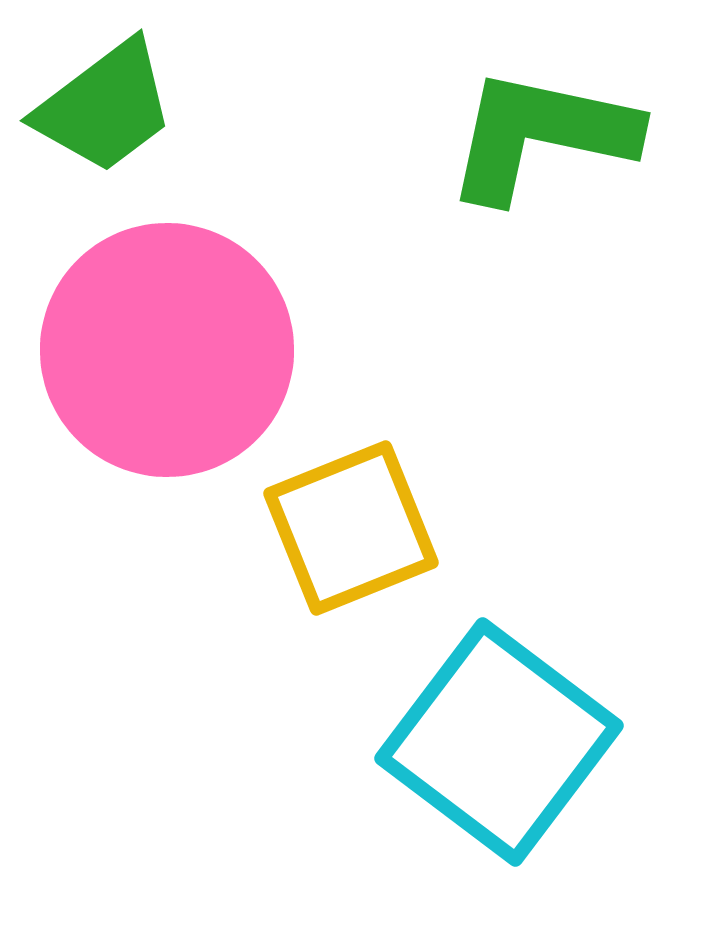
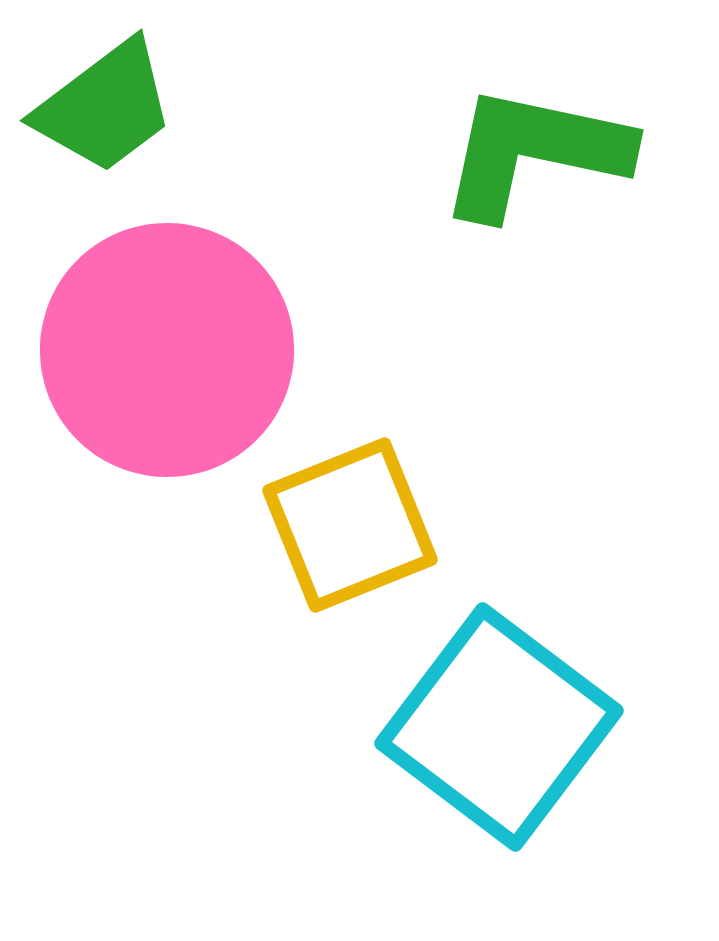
green L-shape: moved 7 px left, 17 px down
yellow square: moved 1 px left, 3 px up
cyan square: moved 15 px up
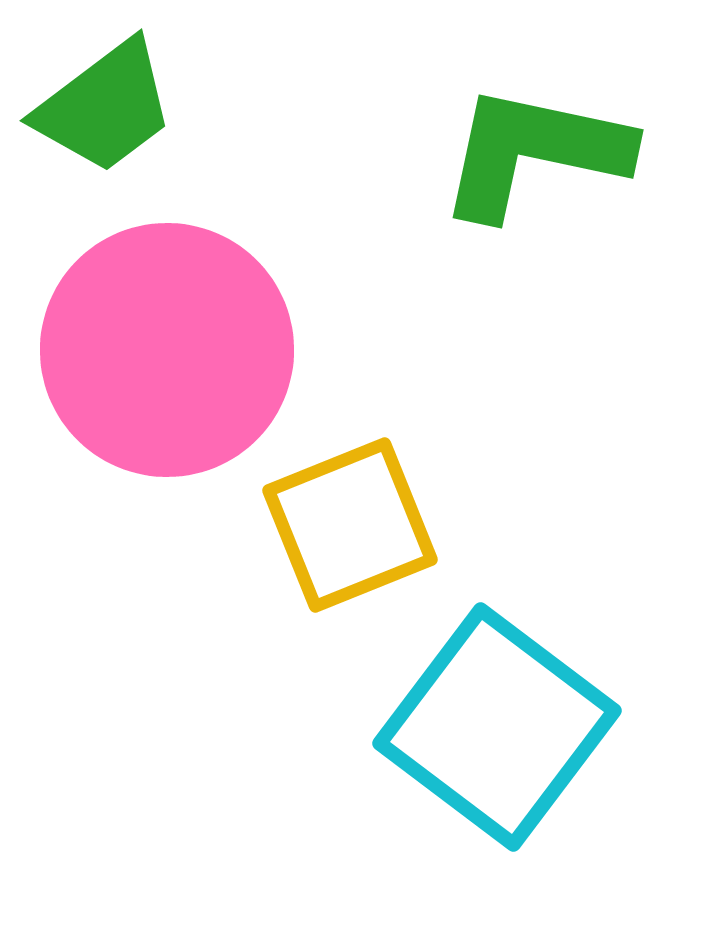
cyan square: moved 2 px left
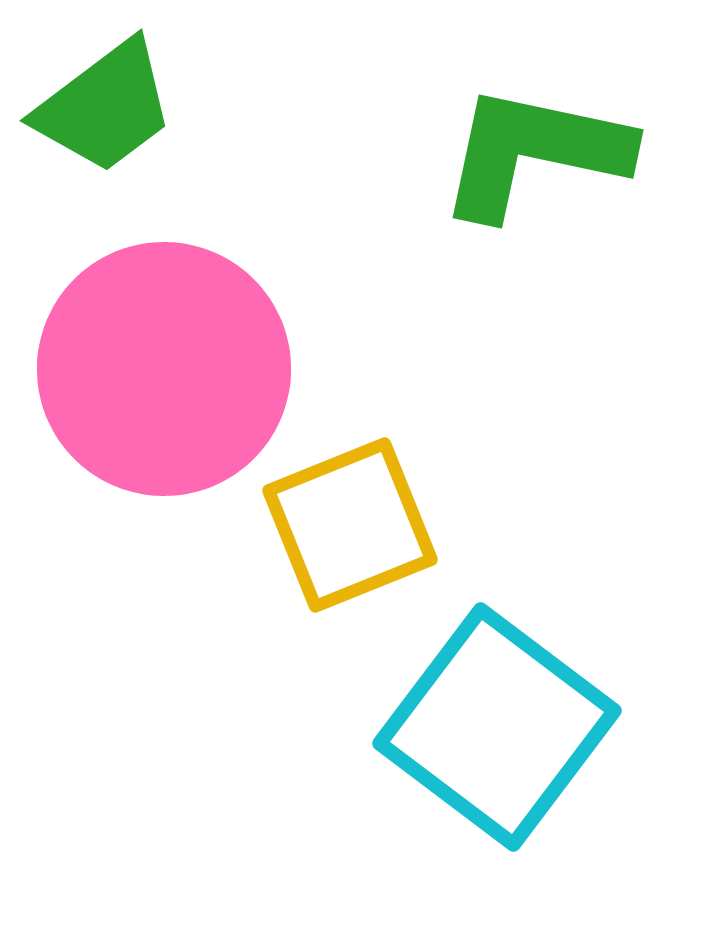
pink circle: moved 3 px left, 19 px down
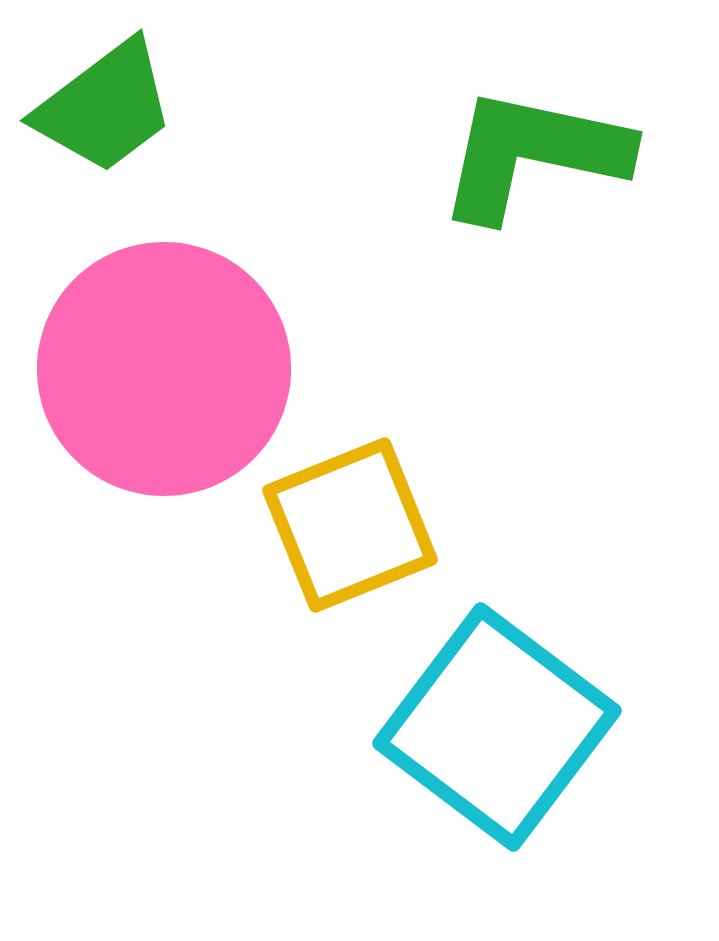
green L-shape: moved 1 px left, 2 px down
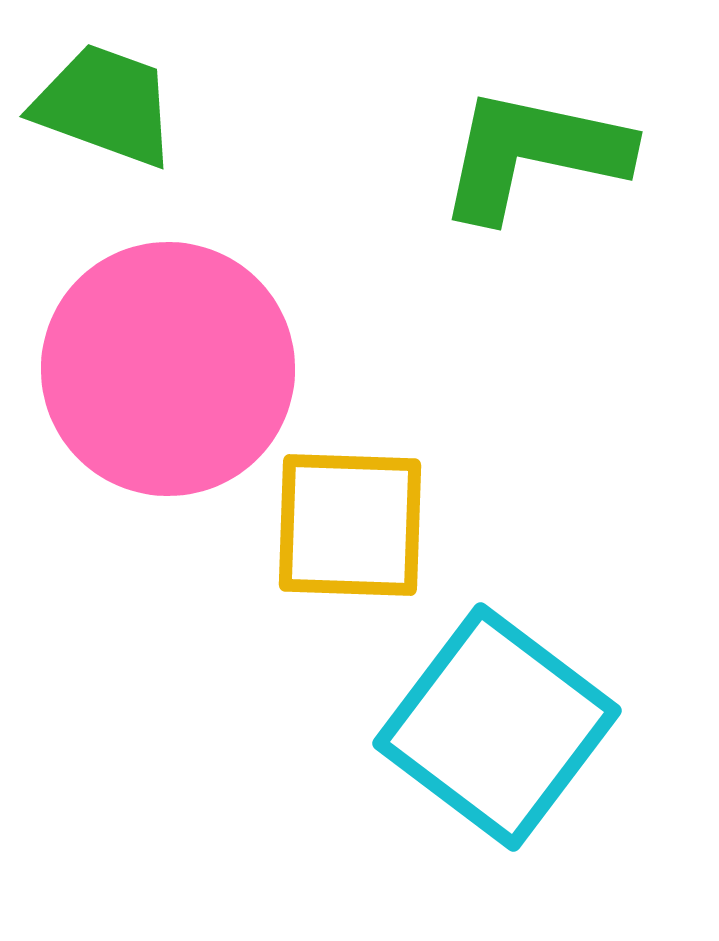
green trapezoid: moved 2 px up; rotated 123 degrees counterclockwise
pink circle: moved 4 px right
yellow square: rotated 24 degrees clockwise
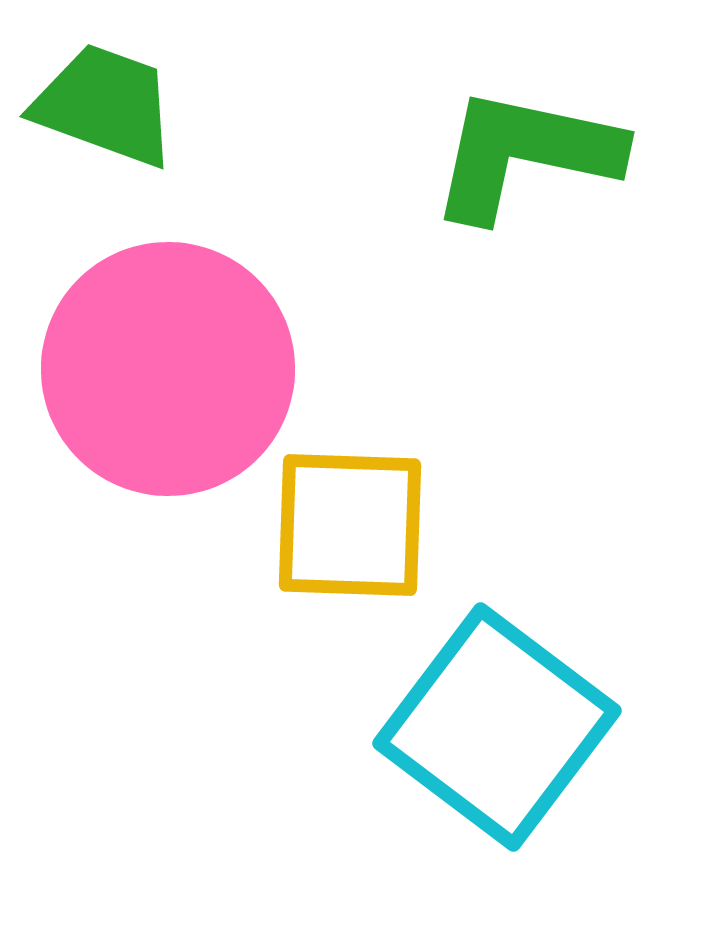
green L-shape: moved 8 px left
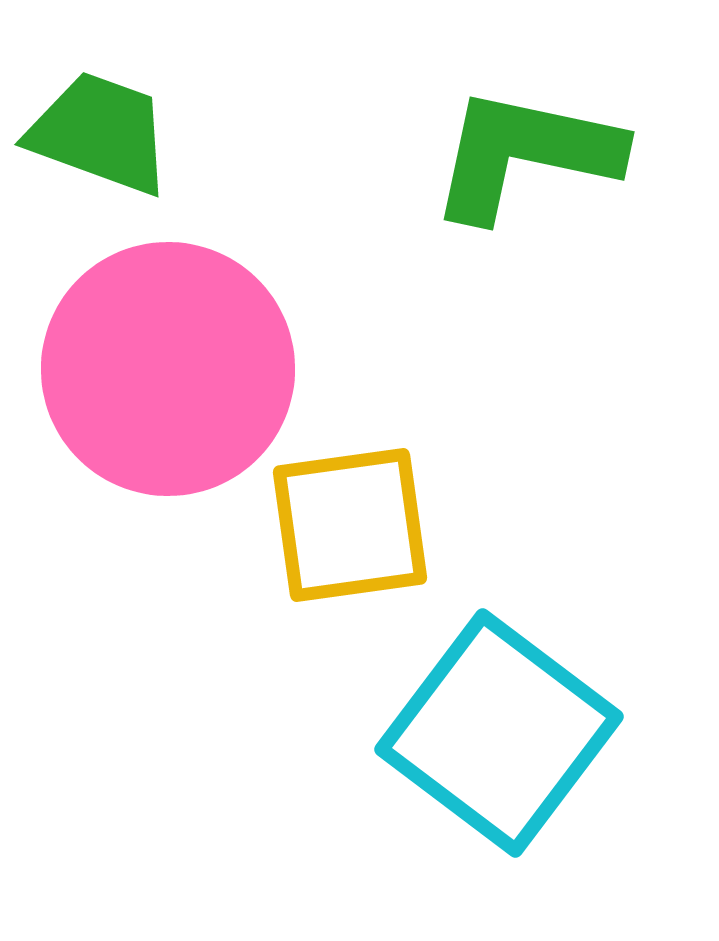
green trapezoid: moved 5 px left, 28 px down
yellow square: rotated 10 degrees counterclockwise
cyan square: moved 2 px right, 6 px down
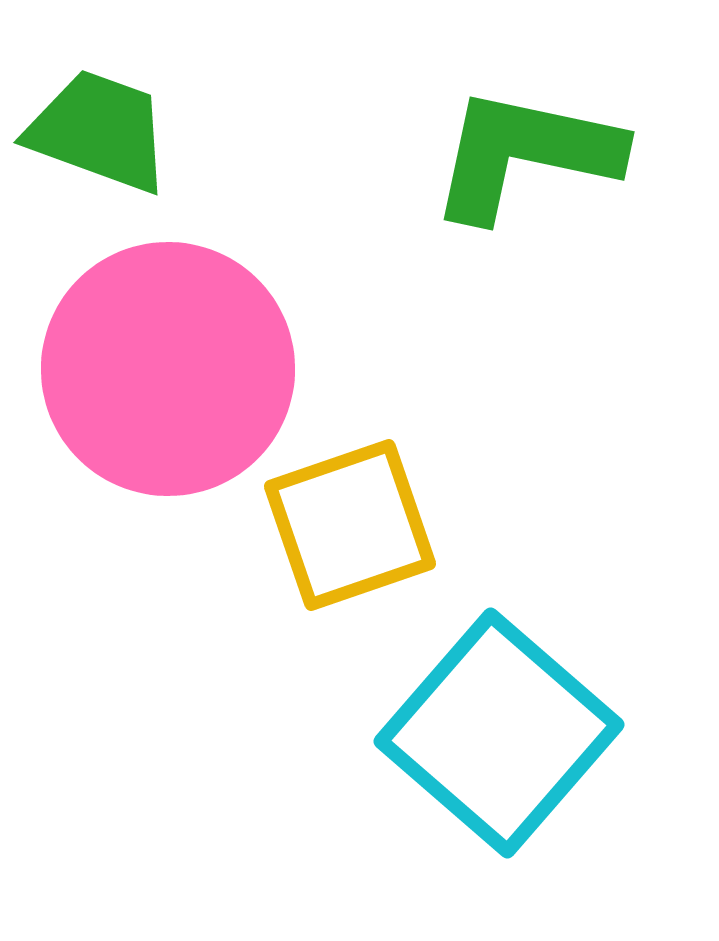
green trapezoid: moved 1 px left, 2 px up
yellow square: rotated 11 degrees counterclockwise
cyan square: rotated 4 degrees clockwise
